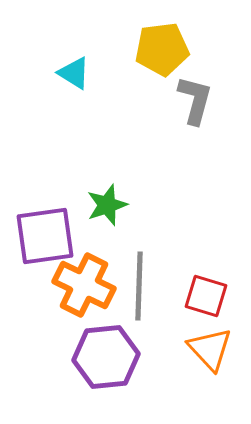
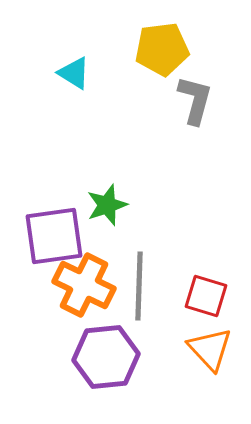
purple square: moved 9 px right
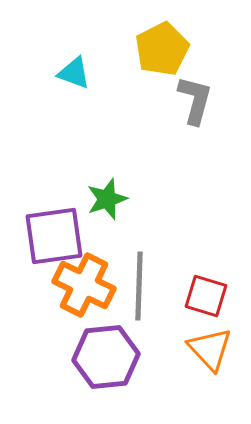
yellow pentagon: rotated 20 degrees counterclockwise
cyan triangle: rotated 12 degrees counterclockwise
green star: moved 6 px up
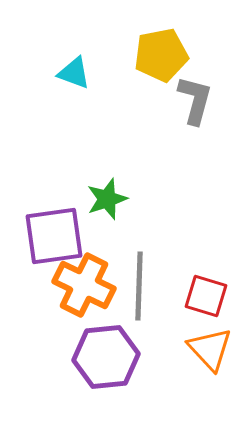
yellow pentagon: moved 1 px left, 6 px down; rotated 16 degrees clockwise
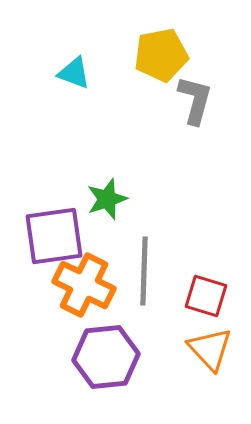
gray line: moved 5 px right, 15 px up
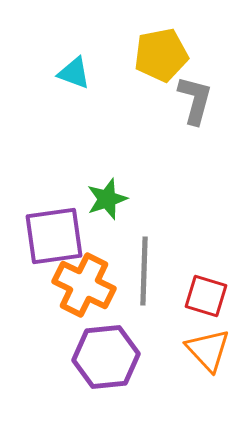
orange triangle: moved 2 px left, 1 px down
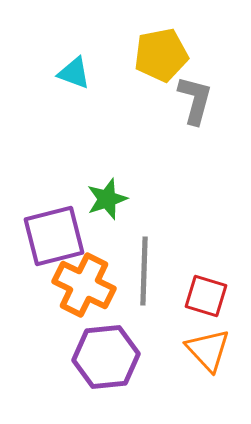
purple square: rotated 6 degrees counterclockwise
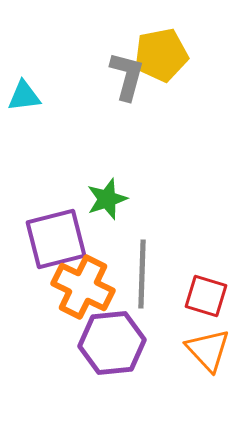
cyan triangle: moved 50 px left, 23 px down; rotated 27 degrees counterclockwise
gray L-shape: moved 68 px left, 24 px up
purple square: moved 2 px right, 3 px down
gray line: moved 2 px left, 3 px down
orange cross: moved 1 px left, 2 px down
purple hexagon: moved 6 px right, 14 px up
